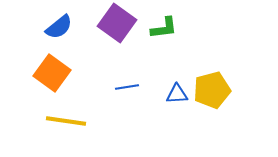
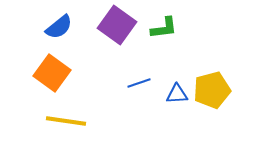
purple square: moved 2 px down
blue line: moved 12 px right, 4 px up; rotated 10 degrees counterclockwise
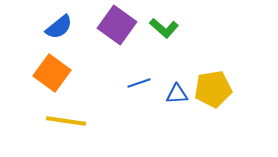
green L-shape: rotated 48 degrees clockwise
yellow pentagon: moved 1 px right, 1 px up; rotated 6 degrees clockwise
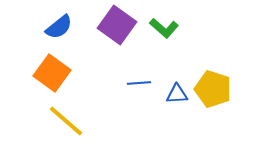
blue line: rotated 15 degrees clockwise
yellow pentagon: rotated 27 degrees clockwise
yellow line: rotated 33 degrees clockwise
